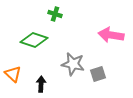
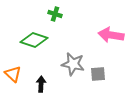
gray square: rotated 14 degrees clockwise
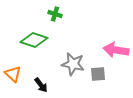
pink arrow: moved 5 px right, 15 px down
black arrow: moved 1 px down; rotated 140 degrees clockwise
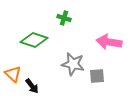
green cross: moved 9 px right, 4 px down
pink arrow: moved 7 px left, 8 px up
gray square: moved 1 px left, 2 px down
black arrow: moved 9 px left, 1 px down
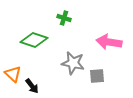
gray star: moved 1 px up
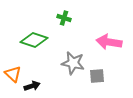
black arrow: rotated 70 degrees counterclockwise
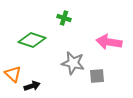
green diamond: moved 2 px left
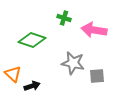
pink arrow: moved 15 px left, 12 px up
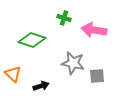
black arrow: moved 9 px right
